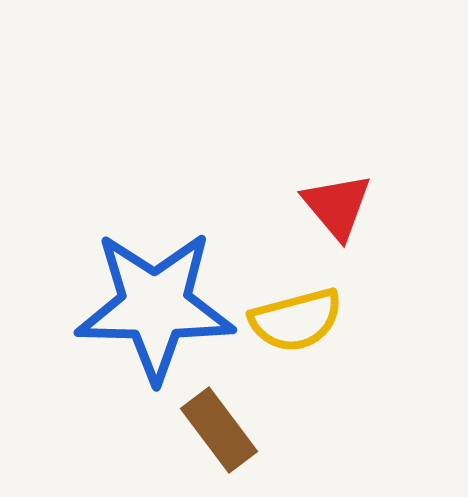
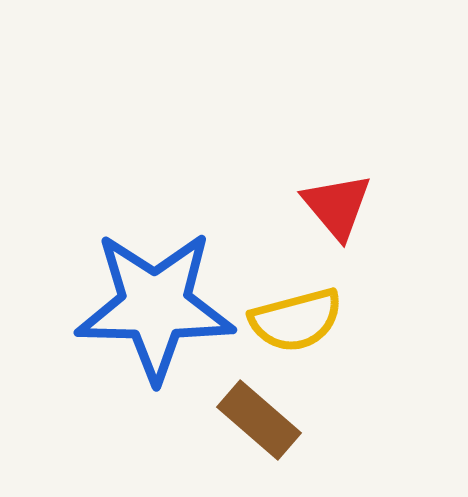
brown rectangle: moved 40 px right, 10 px up; rotated 12 degrees counterclockwise
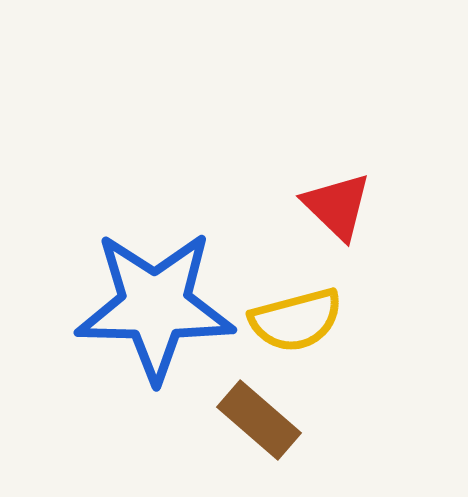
red triangle: rotated 6 degrees counterclockwise
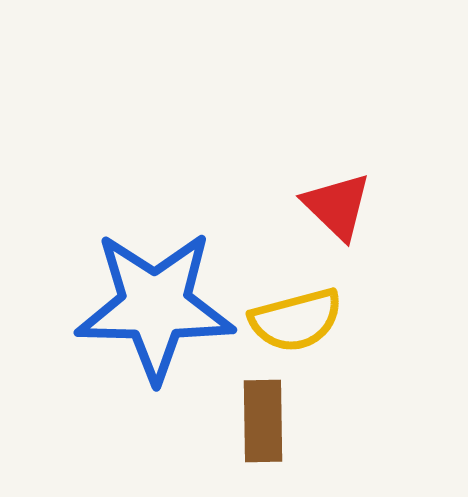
brown rectangle: moved 4 px right, 1 px down; rotated 48 degrees clockwise
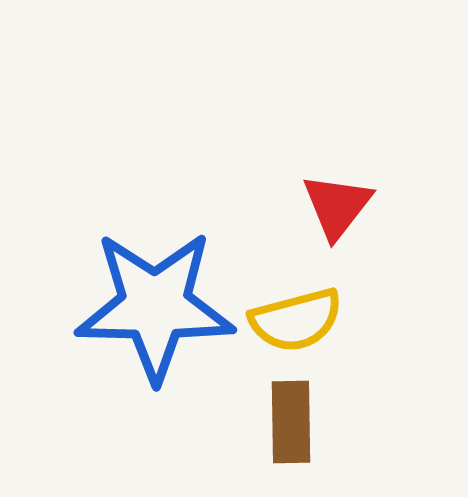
red triangle: rotated 24 degrees clockwise
brown rectangle: moved 28 px right, 1 px down
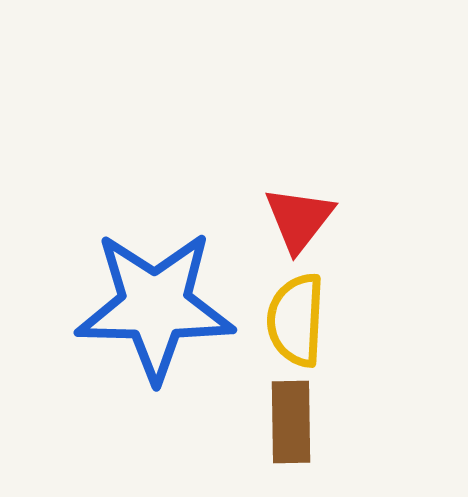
red triangle: moved 38 px left, 13 px down
yellow semicircle: rotated 108 degrees clockwise
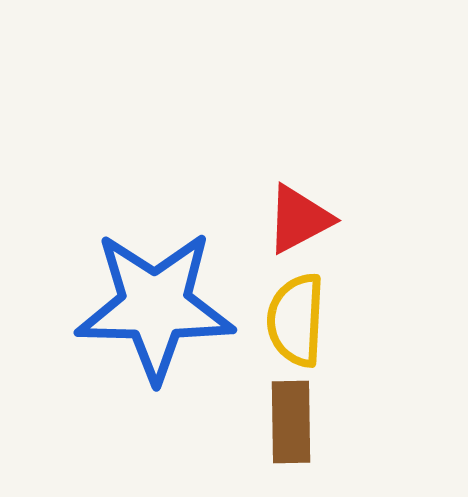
red triangle: rotated 24 degrees clockwise
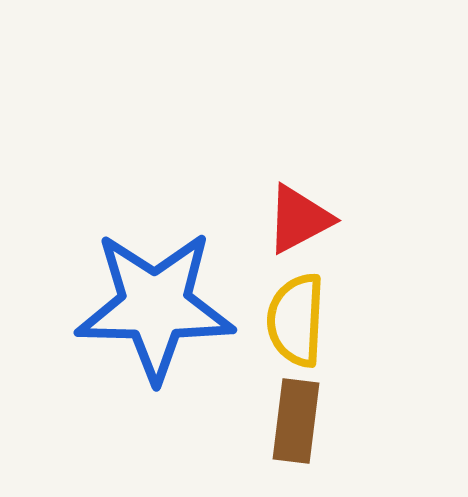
brown rectangle: moved 5 px right, 1 px up; rotated 8 degrees clockwise
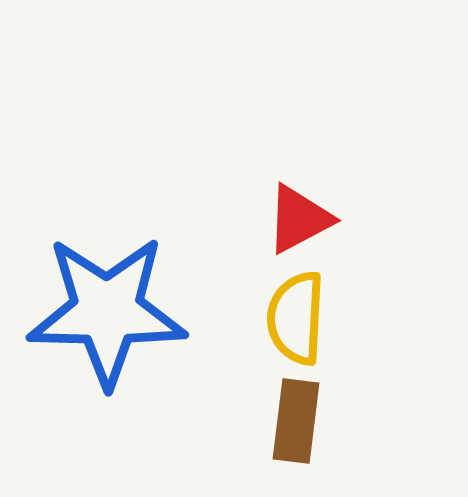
blue star: moved 48 px left, 5 px down
yellow semicircle: moved 2 px up
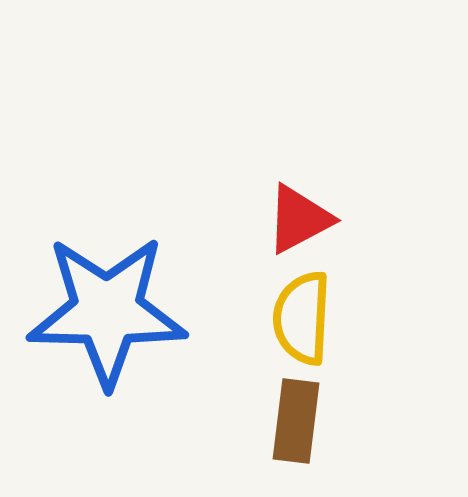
yellow semicircle: moved 6 px right
